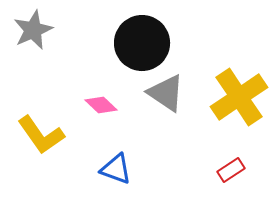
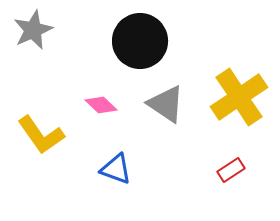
black circle: moved 2 px left, 2 px up
gray triangle: moved 11 px down
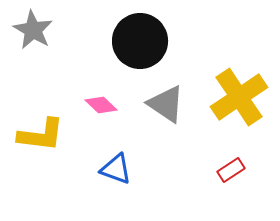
gray star: rotated 18 degrees counterclockwise
yellow L-shape: rotated 48 degrees counterclockwise
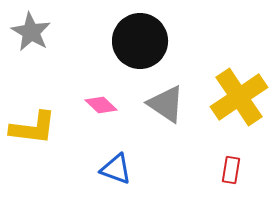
gray star: moved 2 px left, 2 px down
yellow L-shape: moved 8 px left, 7 px up
red rectangle: rotated 48 degrees counterclockwise
